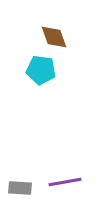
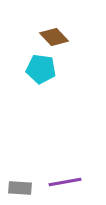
brown diamond: rotated 24 degrees counterclockwise
cyan pentagon: moved 1 px up
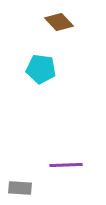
brown diamond: moved 5 px right, 15 px up
purple line: moved 1 px right, 17 px up; rotated 8 degrees clockwise
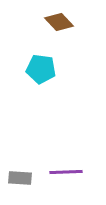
purple line: moved 7 px down
gray rectangle: moved 10 px up
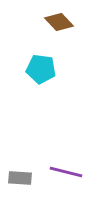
purple line: rotated 16 degrees clockwise
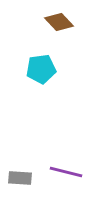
cyan pentagon: rotated 16 degrees counterclockwise
